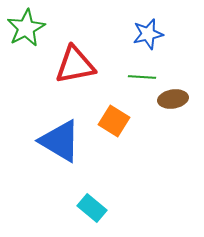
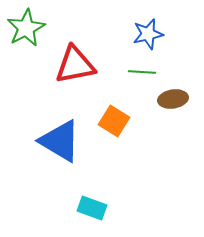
green line: moved 5 px up
cyan rectangle: rotated 20 degrees counterclockwise
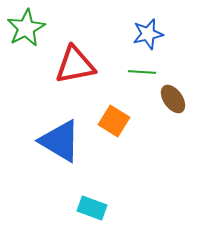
brown ellipse: rotated 64 degrees clockwise
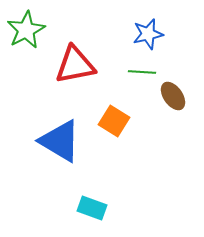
green star: moved 2 px down
brown ellipse: moved 3 px up
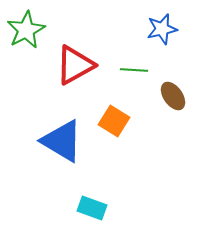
blue star: moved 14 px right, 5 px up
red triangle: rotated 18 degrees counterclockwise
green line: moved 8 px left, 2 px up
blue triangle: moved 2 px right
